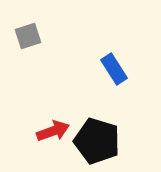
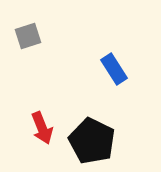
red arrow: moved 11 px left, 3 px up; rotated 88 degrees clockwise
black pentagon: moved 5 px left; rotated 9 degrees clockwise
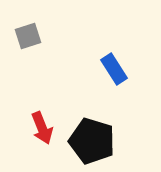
black pentagon: rotated 9 degrees counterclockwise
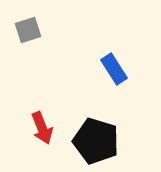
gray square: moved 6 px up
black pentagon: moved 4 px right
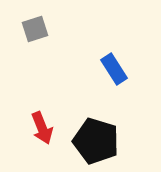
gray square: moved 7 px right, 1 px up
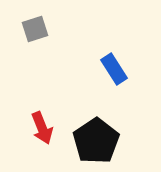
black pentagon: rotated 21 degrees clockwise
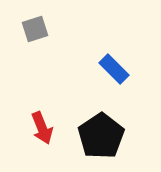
blue rectangle: rotated 12 degrees counterclockwise
black pentagon: moved 5 px right, 5 px up
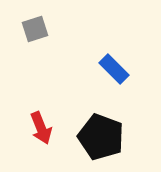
red arrow: moved 1 px left
black pentagon: moved 1 px down; rotated 18 degrees counterclockwise
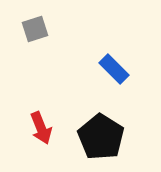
black pentagon: rotated 12 degrees clockwise
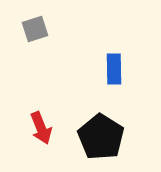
blue rectangle: rotated 44 degrees clockwise
